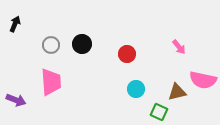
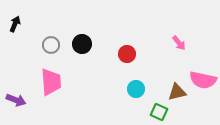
pink arrow: moved 4 px up
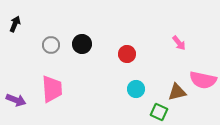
pink trapezoid: moved 1 px right, 7 px down
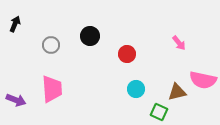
black circle: moved 8 px right, 8 px up
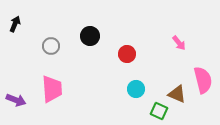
gray circle: moved 1 px down
pink semicircle: rotated 116 degrees counterclockwise
brown triangle: moved 2 px down; rotated 36 degrees clockwise
green square: moved 1 px up
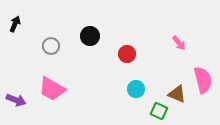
pink trapezoid: rotated 124 degrees clockwise
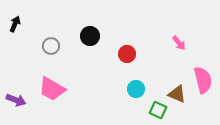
green square: moved 1 px left, 1 px up
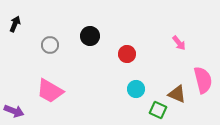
gray circle: moved 1 px left, 1 px up
pink trapezoid: moved 2 px left, 2 px down
purple arrow: moved 2 px left, 11 px down
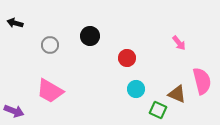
black arrow: moved 1 px up; rotated 98 degrees counterclockwise
red circle: moved 4 px down
pink semicircle: moved 1 px left, 1 px down
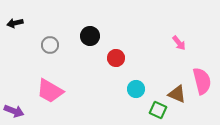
black arrow: rotated 28 degrees counterclockwise
red circle: moved 11 px left
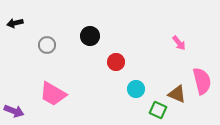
gray circle: moved 3 px left
red circle: moved 4 px down
pink trapezoid: moved 3 px right, 3 px down
